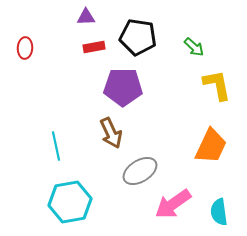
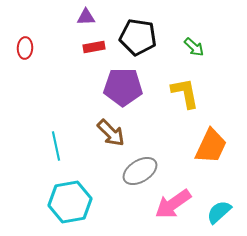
yellow L-shape: moved 32 px left, 8 px down
brown arrow: rotated 20 degrees counterclockwise
cyan semicircle: rotated 56 degrees clockwise
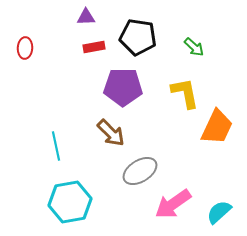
orange trapezoid: moved 6 px right, 19 px up
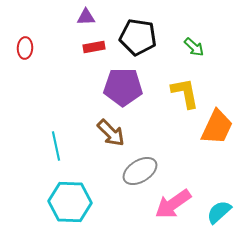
cyan hexagon: rotated 12 degrees clockwise
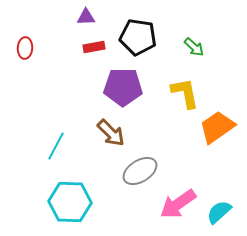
orange trapezoid: rotated 150 degrees counterclockwise
cyan line: rotated 40 degrees clockwise
pink arrow: moved 5 px right
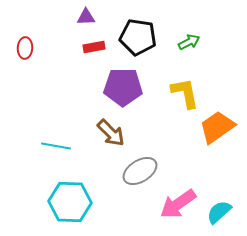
green arrow: moved 5 px left, 5 px up; rotated 70 degrees counterclockwise
cyan line: rotated 72 degrees clockwise
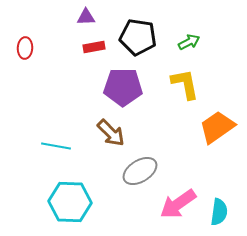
yellow L-shape: moved 9 px up
cyan semicircle: rotated 140 degrees clockwise
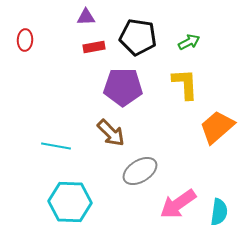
red ellipse: moved 8 px up
yellow L-shape: rotated 8 degrees clockwise
orange trapezoid: rotated 6 degrees counterclockwise
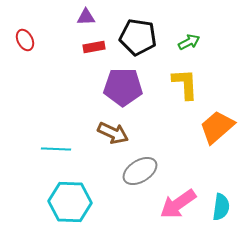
red ellipse: rotated 30 degrees counterclockwise
brown arrow: moved 2 px right; rotated 20 degrees counterclockwise
cyan line: moved 3 px down; rotated 8 degrees counterclockwise
cyan semicircle: moved 2 px right, 5 px up
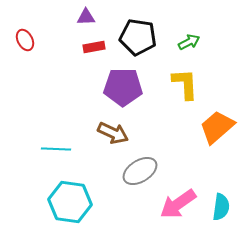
cyan hexagon: rotated 6 degrees clockwise
